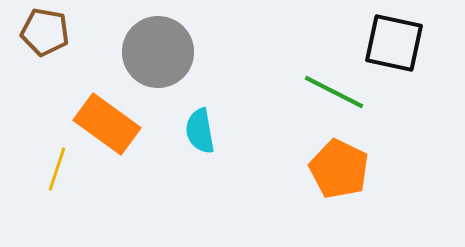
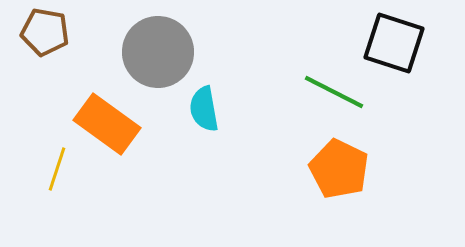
black square: rotated 6 degrees clockwise
cyan semicircle: moved 4 px right, 22 px up
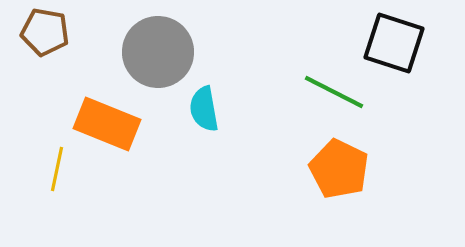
orange rectangle: rotated 14 degrees counterclockwise
yellow line: rotated 6 degrees counterclockwise
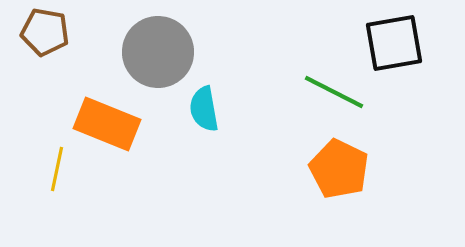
black square: rotated 28 degrees counterclockwise
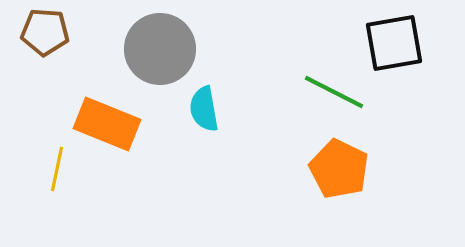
brown pentagon: rotated 6 degrees counterclockwise
gray circle: moved 2 px right, 3 px up
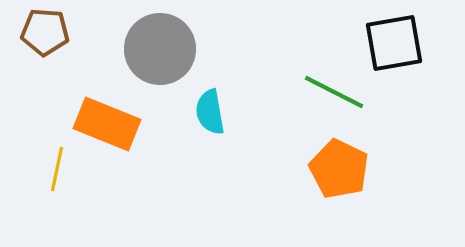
cyan semicircle: moved 6 px right, 3 px down
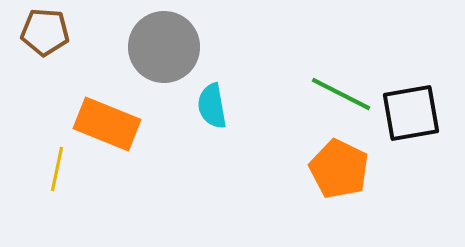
black square: moved 17 px right, 70 px down
gray circle: moved 4 px right, 2 px up
green line: moved 7 px right, 2 px down
cyan semicircle: moved 2 px right, 6 px up
